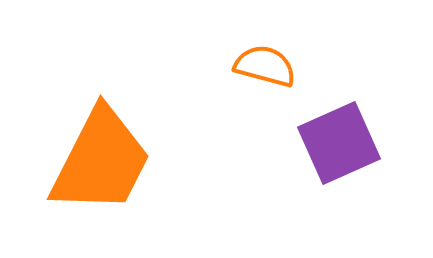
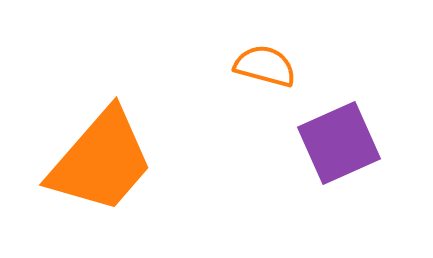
orange trapezoid: rotated 14 degrees clockwise
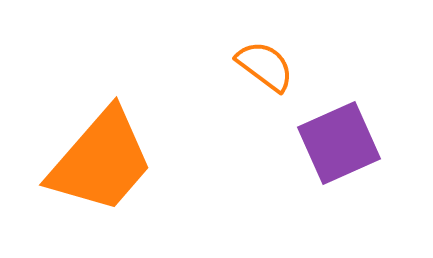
orange semicircle: rotated 22 degrees clockwise
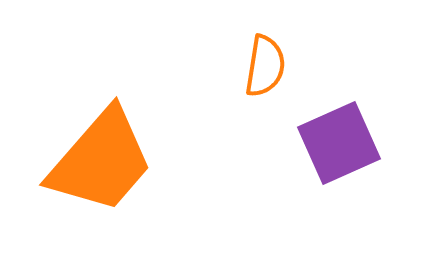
orange semicircle: rotated 62 degrees clockwise
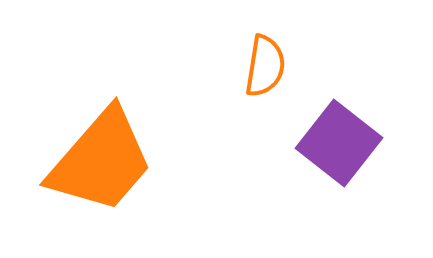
purple square: rotated 28 degrees counterclockwise
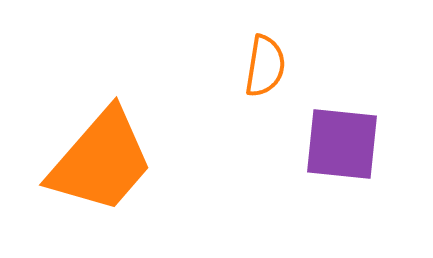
purple square: moved 3 px right, 1 px down; rotated 32 degrees counterclockwise
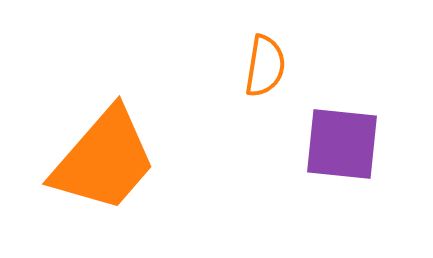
orange trapezoid: moved 3 px right, 1 px up
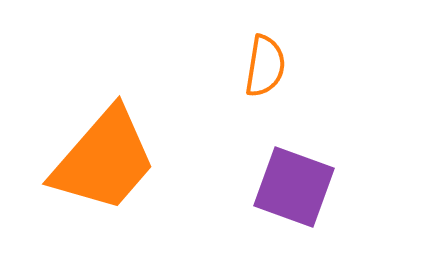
purple square: moved 48 px left, 43 px down; rotated 14 degrees clockwise
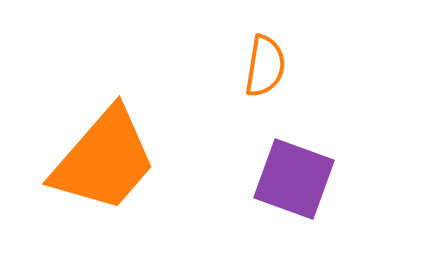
purple square: moved 8 px up
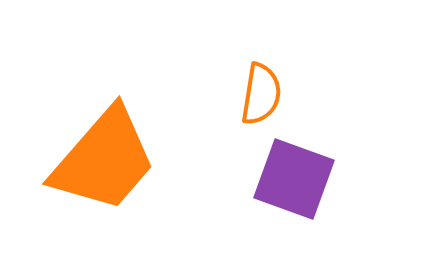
orange semicircle: moved 4 px left, 28 px down
